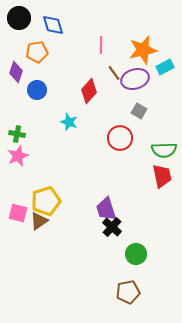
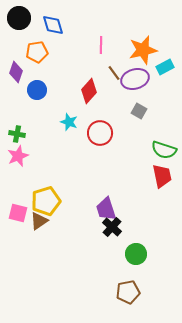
red circle: moved 20 px left, 5 px up
green semicircle: rotated 20 degrees clockwise
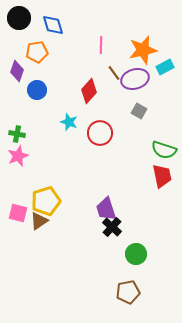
purple diamond: moved 1 px right, 1 px up
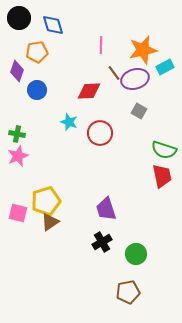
red diamond: rotated 45 degrees clockwise
brown triangle: moved 11 px right, 1 px down
black cross: moved 10 px left, 15 px down; rotated 18 degrees clockwise
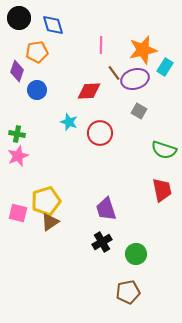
cyan rectangle: rotated 30 degrees counterclockwise
red trapezoid: moved 14 px down
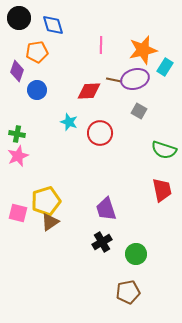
brown line: moved 7 px down; rotated 42 degrees counterclockwise
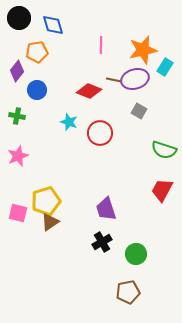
purple diamond: rotated 20 degrees clockwise
red diamond: rotated 25 degrees clockwise
green cross: moved 18 px up
red trapezoid: rotated 140 degrees counterclockwise
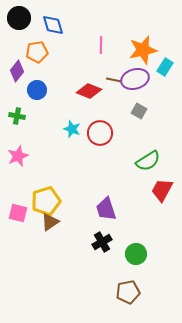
cyan star: moved 3 px right, 7 px down
green semicircle: moved 16 px left, 11 px down; rotated 50 degrees counterclockwise
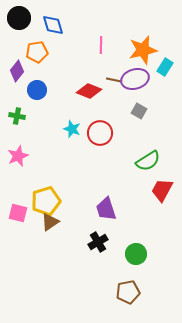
black cross: moved 4 px left
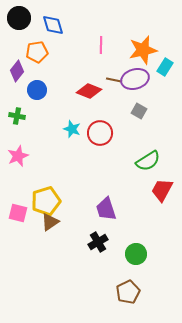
brown pentagon: rotated 15 degrees counterclockwise
